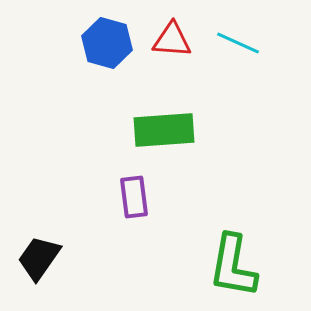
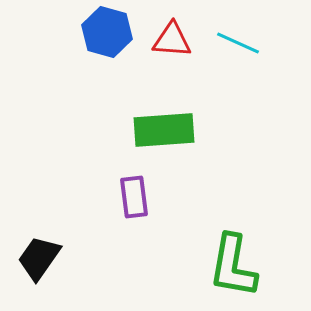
blue hexagon: moved 11 px up
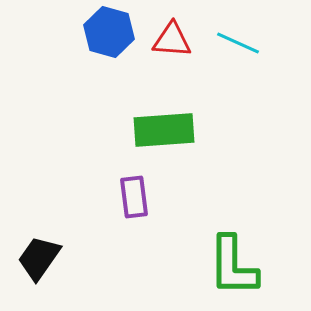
blue hexagon: moved 2 px right
green L-shape: rotated 10 degrees counterclockwise
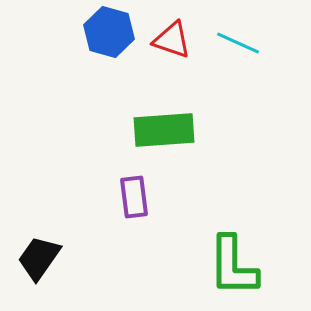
red triangle: rotated 15 degrees clockwise
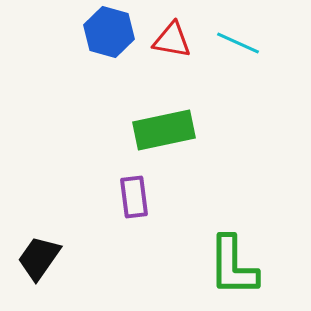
red triangle: rotated 9 degrees counterclockwise
green rectangle: rotated 8 degrees counterclockwise
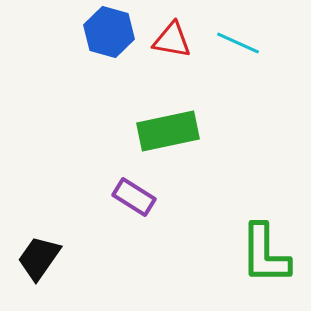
green rectangle: moved 4 px right, 1 px down
purple rectangle: rotated 51 degrees counterclockwise
green L-shape: moved 32 px right, 12 px up
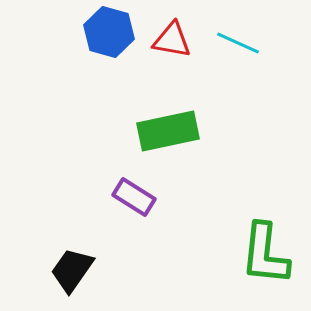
green L-shape: rotated 6 degrees clockwise
black trapezoid: moved 33 px right, 12 px down
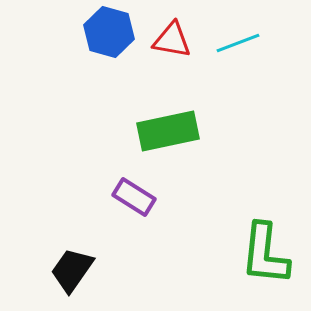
cyan line: rotated 45 degrees counterclockwise
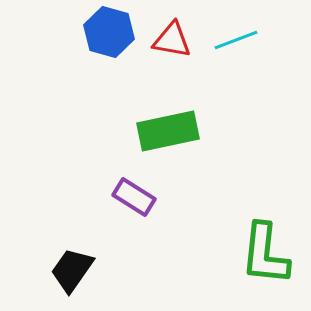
cyan line: moved 2 px left, 3 px up
